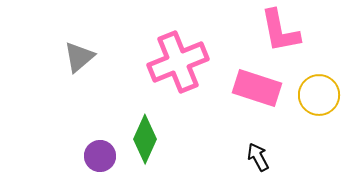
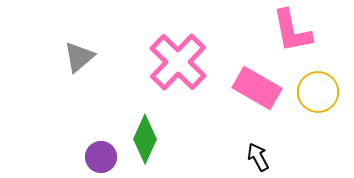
pink L-shape: moved 12 px right
pink cross: rotated 24 degrees counterclockwise
pink rectangle: rotated 12 degrees clockwise
yellow circle: moved 1 px left, 3 px up
purple circle: moved 1 px right, 1 px down
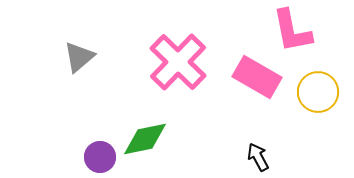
pink rectangle: moved 11 px up
green diamond: rotated 54 degrees clockwise
purple circle: moved 1 px left
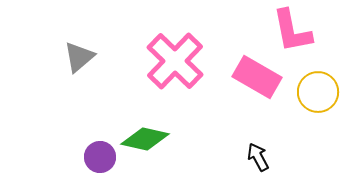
pink cross: moved 3 px left, 1 px up
green diamond: rotated 24 degrees clockwise
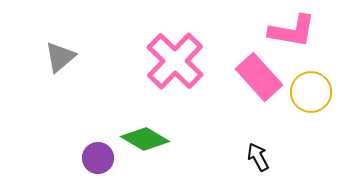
pink L-shape: rotated 69 degrees counterclockwise
gray triangle: moved 19 px left
pink rectangle: moved 2 px right; rotated 18 degrees clockwise
yellow circle: moved 7 px left
green diamond: rotated 18 degrees clockwise
purple circle: moved 2 px left, 1 px down
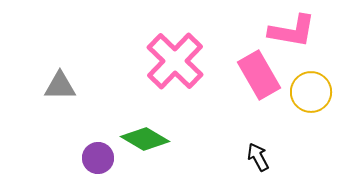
gray triangle: moved 29 px down; rotated 40 degrees clockwise
pink rectangle: moved 2 px up; rotated 12 degrees clockwise
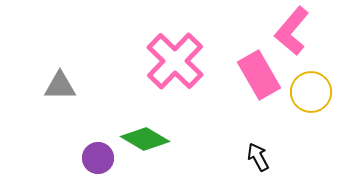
pink L-shape: rotated 120 degrees clockwise
